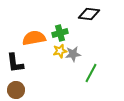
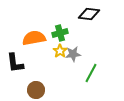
yellow star: rotated 24 degrees counterclockwise
brown circle: moved 20 px right
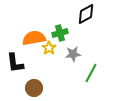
black diamond: moved 3 px left; rotated 35 degrees counterclockwise
yellow star: moved 11 px left, 3 px up
brown circle: moved 2 px left, 2 px up
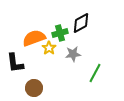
black diamond: moved 5 px left, 9 px down
orange semicircle: rotated 10 degrees counterclockwise
green line: moved 4 px right
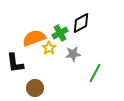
green cross: rotated 14 degrees counterclockwise
brown circle: moved 1 px right
